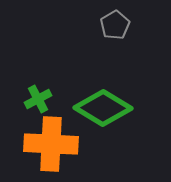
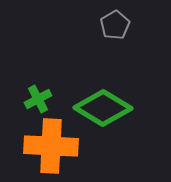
orange cross: moved 2 px down
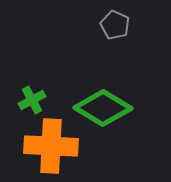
gray pentagon: rotated 16 degrees counterclockwise
green cross: moved 6 px left, 1 px down
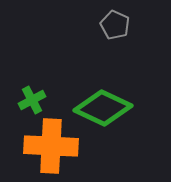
green diamond: rotated 6 degrees counterclockwise
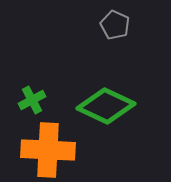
green diamond: moved 3 px right, 2 px up
orange cross: moved 3 px left, 4 px down
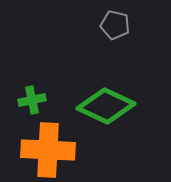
gray pentagon: rotated 12 degrees counterclockwise
green cross: rotated 16 degrees clockwise
